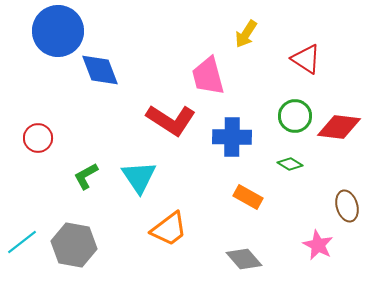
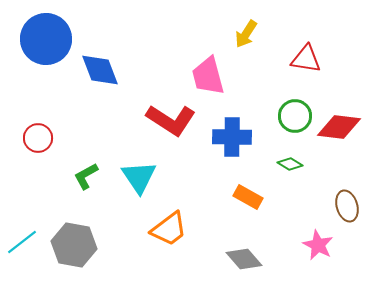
blue circle: moved 12 px left, 8 px down
red triangle: rotated 24 degrees counterclockwise
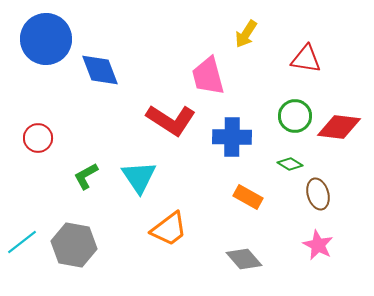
brown ellipse: moved 29 px left, 12 px up
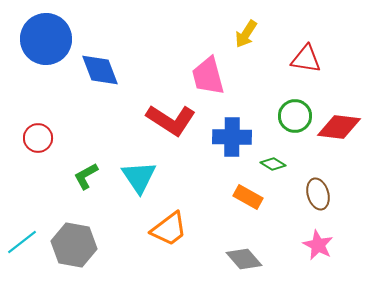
green diamond: moved 17 px left
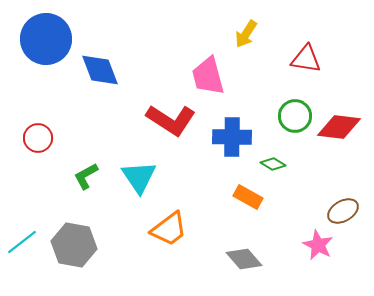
brown ellipse: moved 25 px right, 17 px down; rotated 76 degrees clockwise
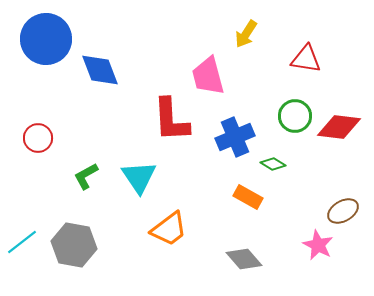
red L-shape: rotated 54 degrees clockwise
blue cross: moved 3 px right; rotated 24 degrees counterclockwise
